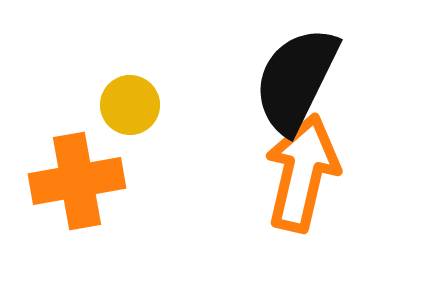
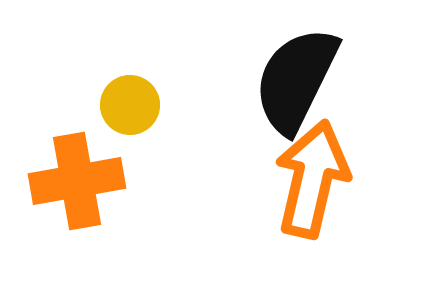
orange arrow: moved 10 px right, 6 px down
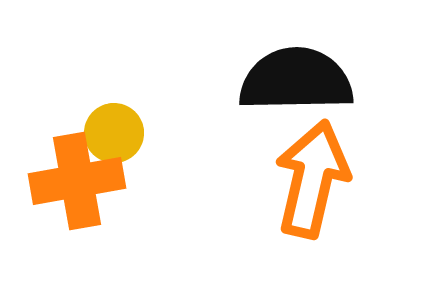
black semicircle: rotated 63 degrees clockwise
yellow circle: moved 16 px left, 28 px down
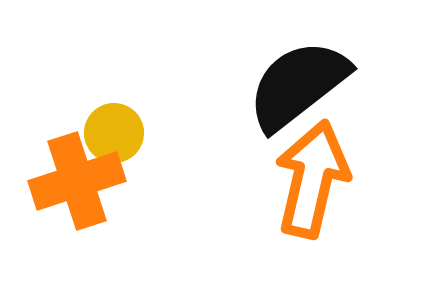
black semicircle: moved 2 px right, 5 px down; rotated 37 degrees counterclockwise
orange cross: rotated 8 degrees counterclockwise
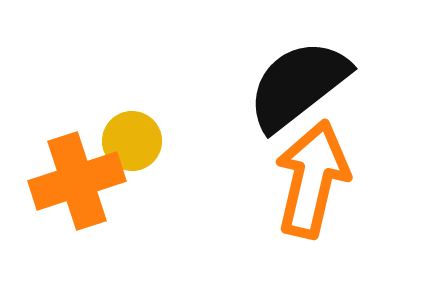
yellow circle: moved 18 px right, 8 px down
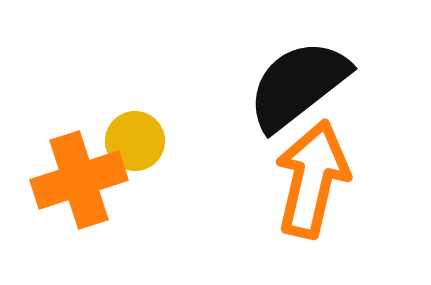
yellow circle: moved 3 px right
orange cross: moved 2 px right, 1 px up
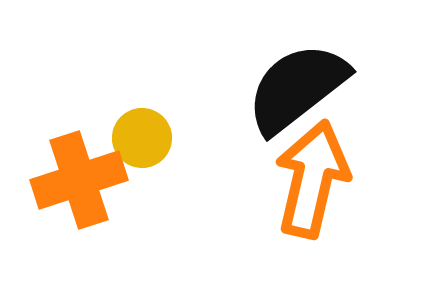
black semicircle: moved 1 px left, 3 px down
yellow circle: moved 7 px right, 3 px up
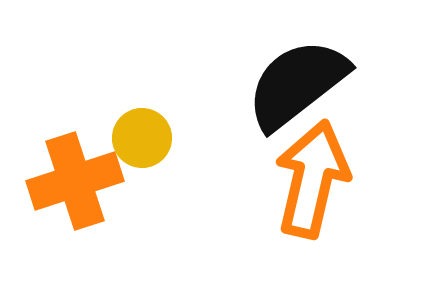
black semicircle: moved 4 px up
orange cross: moved 4 px left, 1 px down
